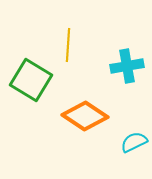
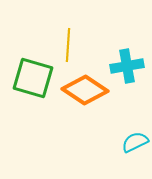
green square: moved 2 px right, 2 px up; rotated 15 degrees counterclockwise
orange diamond: moved 26 px up
cyan semicircle: moved 1 px right
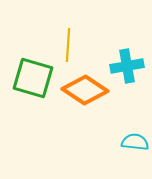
cyan semicircle: rotated 32 degrees clockwise
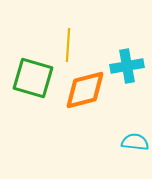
orange diamond: rotated 48 degrees counterclockwise
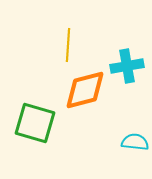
green square: moved 2 px right, 45 px down
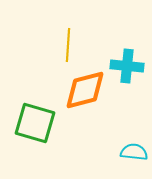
cyan cross: rotated 16 degrees clockwise
cyan semicircle: moved 1 px left, 10 px down
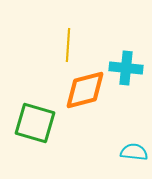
cyan cross: moved 1 px left, 2 px down
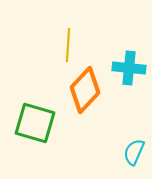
cyan cross: moved 3 px right
orange diamond: rotated 33 degrees counterclockwise
cyan semicircle: rotated 72 degrees counterclockwise
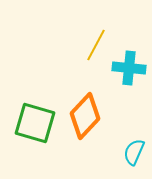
yellow line: moved 28 px right; rotated 24 degrees clockwise
orange diamond: moved 26 px down
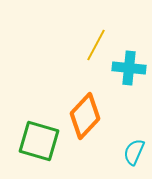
green square: moved 4 px right, 18 px down
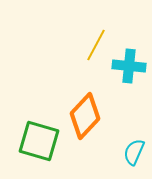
cyan cross: moved 2 px up
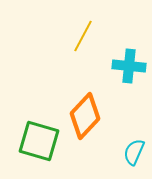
yellow line: moved 13 px left, 9 px up
